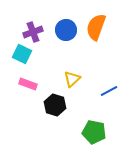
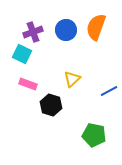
black hexagon: moved 4 px left
green pentagon: moved 3 px down
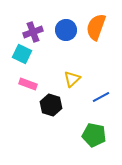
blue line: moved 8 px left, 6 px down
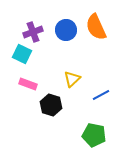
orange semicircle: rotated 44 degrees counterclockwise
blue line: moved 2 px up
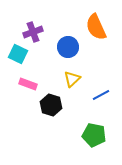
blue circle: moved 2 px right, 17 px down
cyan square: moved 4 px left
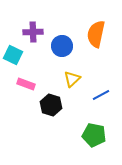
orange semicircle: moved 7 px down; rotated 36 degrees clockwise
purple cross: rotated 18 degrees clockwise
blue circle: moved 6 px left, 1 px up
cyan square: moved 5 px left, 1 px down
pink rectangle: moved 2 px left
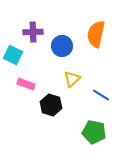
blue line: rotated 60 degrees clockwise
green pentagon: moved 3 px up
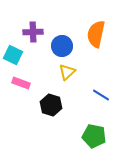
yellow triangle: moved 5 px left, 7 px up
pink rectangle: moved 5 px left, 1 px up
green pentagon: moved 4 px down
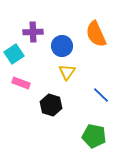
orange semicircle: rotated 36 degrees counterclockwise
cyan square: moved 1 px right, 1 px up; rotated 30 degrees clockwise
yellow triangle: rotated 12 degrees counterclockwise
blue line: rotated 12 degrees clockwise
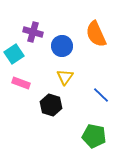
purple cross: rotated 18 degrees clockwise
yellow triangle: moved 2 px left, 5 px down
